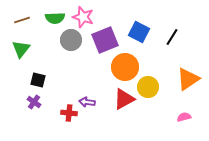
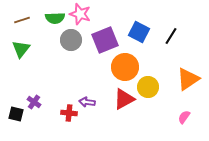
pink star: moved 3 px left, 3 px up
black line: moved 1 px left, 1 px up
black square: moved 22 px left, 34 px down
pink semicircle: rotated 40 degrees counterclockwise
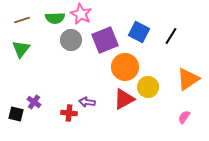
pink star: moved 1 px right; rotated 10 degrees clockwise
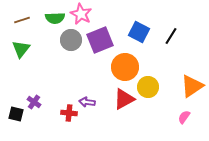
purple square: moved 5 px left
orange triangle: moved 4 px right, 7 px down
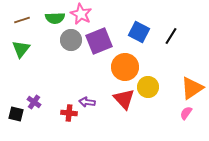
purple square: moved 1 px left, 1 px down
orange triangle: moved 2 px down
red triangle: rotated 45 degrees counterclockwise
pink semicircle: moved 2 px right, 4 px up
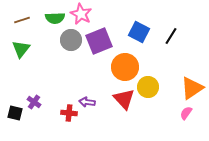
black square: moved 1 px left, 1 px up
